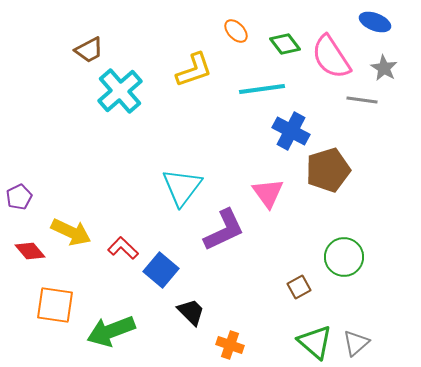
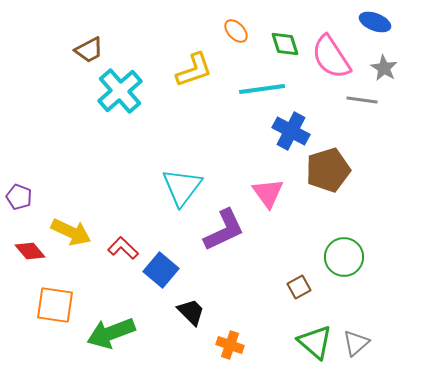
green diamond: rotated 20 degrees clockwise
purple pentagon: rotated 25 degrees counterclockwise
green arrow: moved 2 px down
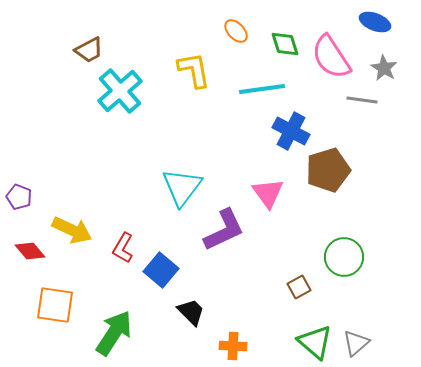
yellow L-shape: rotated 81 degrees counterclockwise
yellow arrow: moved 1 px right, 2 px up
red L-shape: rotated 104 degrees counterclockwise
green arrow: moved 3 px right; rotated 144 degrees clockwise
orange cross: moved 3 px right, 1 px down; rotated 16 degrees counterclockwise
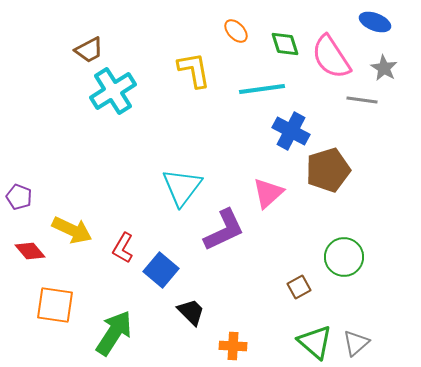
cyan cross: moved 7 px left; rotated 9 degrees clockwise
pink triangle: rotated 24 degrees clockwise
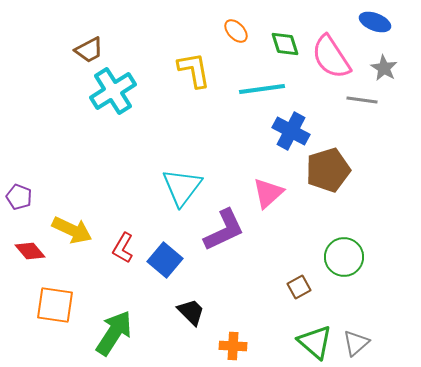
blue square: moved 4 px right, 10 px up
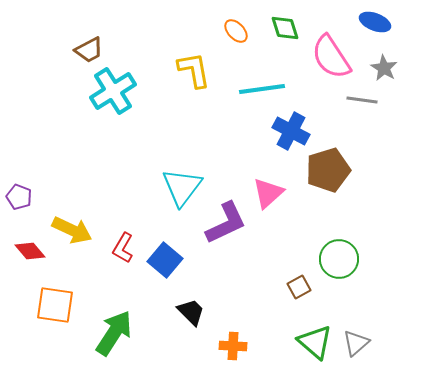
green diamond: moved 16 px up
purple L-shape: moved 2 px right, 7 px up
green circle: moved 5 px left, 2 px down
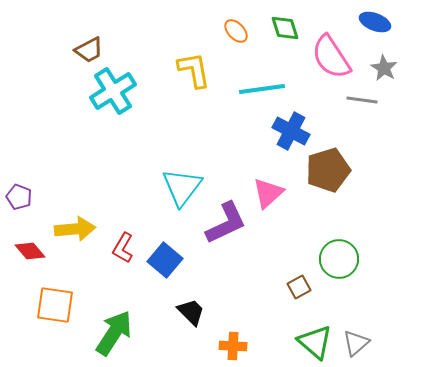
yellow arrow: moved 3 px right, 1 px up; rotated 30 degrees counterclockwise
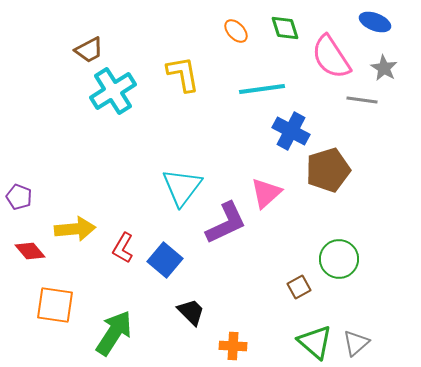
yellow L-shape: moved 11 px left, 4 px down
pink triangle: moved 2 px left
